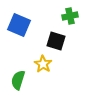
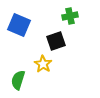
black square: rotated 36 degrees counterclockwise
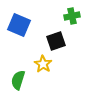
green cross: moved 2 px right
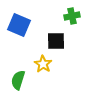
black square: rotated 18 degrees clockwise
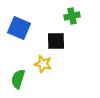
blue square: moved 3 px down
yellow star: rotated 18 degrees counterclockwise
green semicircle: moved 1 px up
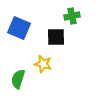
black square: moved 4 px up
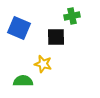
green semicircle: moved 5 px right, 2 px down; rotated 72 degrees clockwise
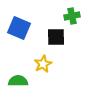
yellow star: rotated 30 degrees clockwise
green semicircle: moved 5 px left
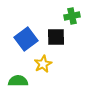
blue square: moved 7 px right, 11 px down; rotated 30 degrees clockwise
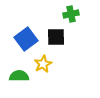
green cross: moved 1 px left, 2 px up
green semicircle: moved 1 px right, 5 px up
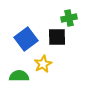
green cross: moved 2 px left, 4 px down
black square: moved 1 px right
